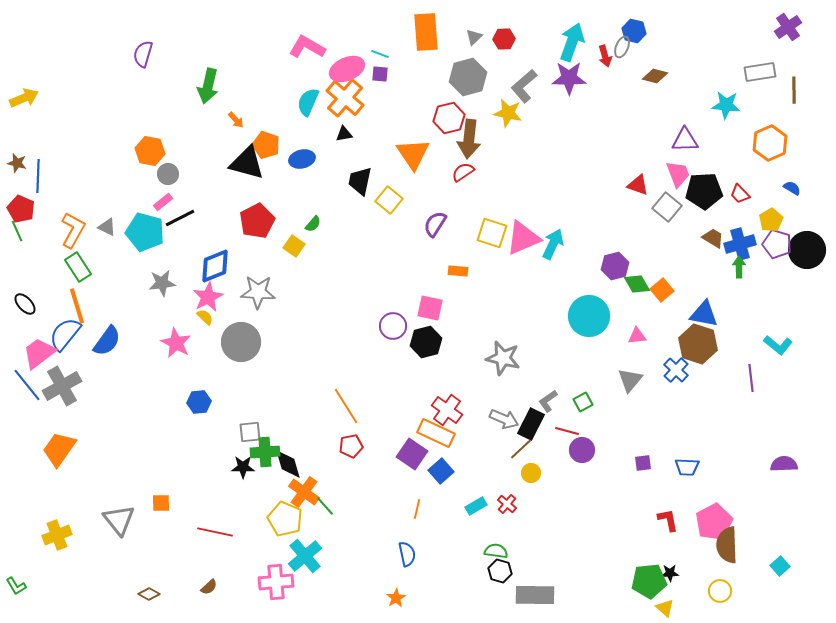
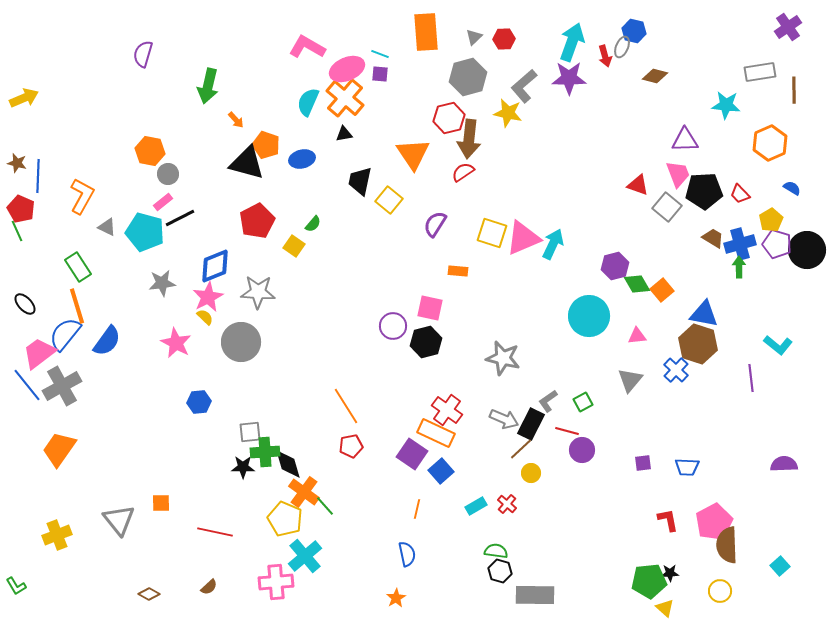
orange L-shape at (73, 230): moved 9 px right, 34 px up
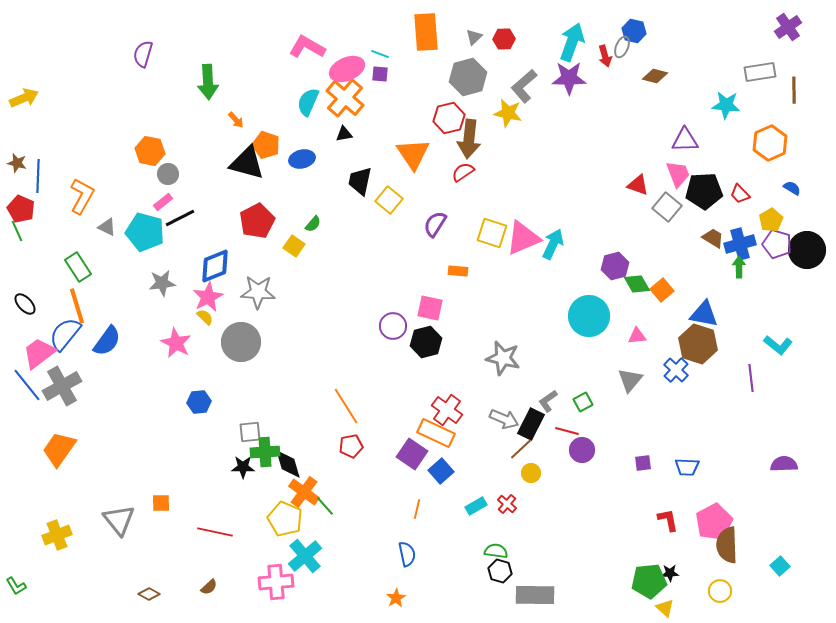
green arrow at (208, 86): moved 4 px up; rotated 16 degrees counterclockwise
